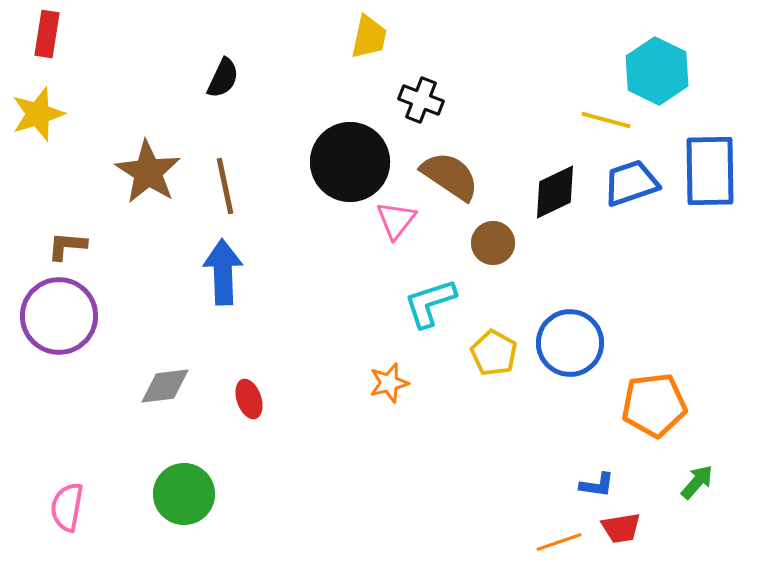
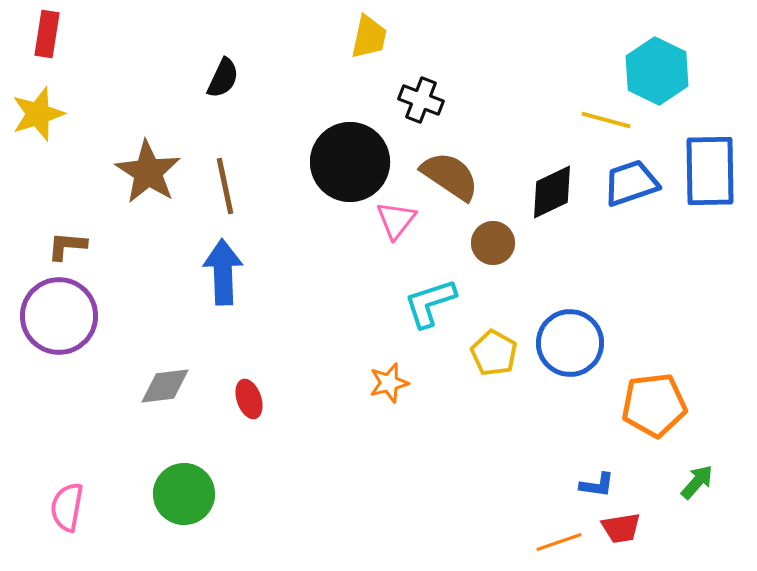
black diamond: moved 3 px left
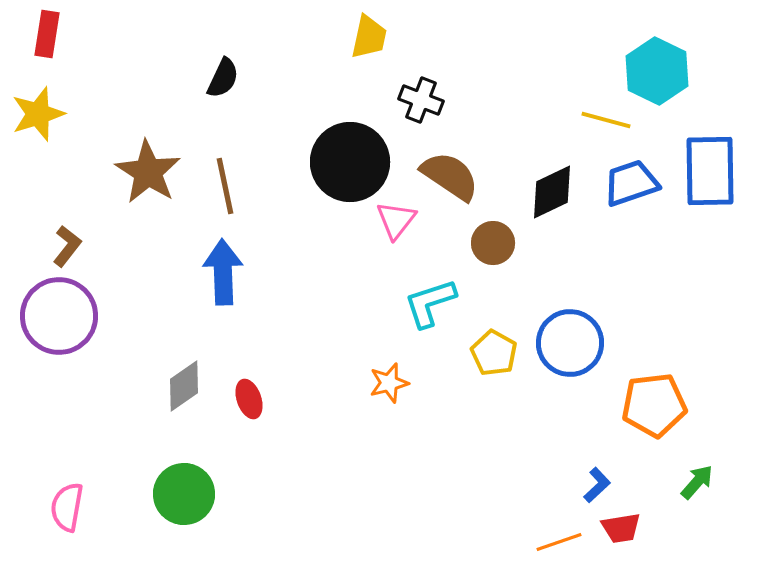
brown L-shape: rotated 123 degrees clockwise
gray diamond: moved 19 px right; rotated 28 degrees counterclockwise
blue L-shape: rotated 51 degrees counterclockwise
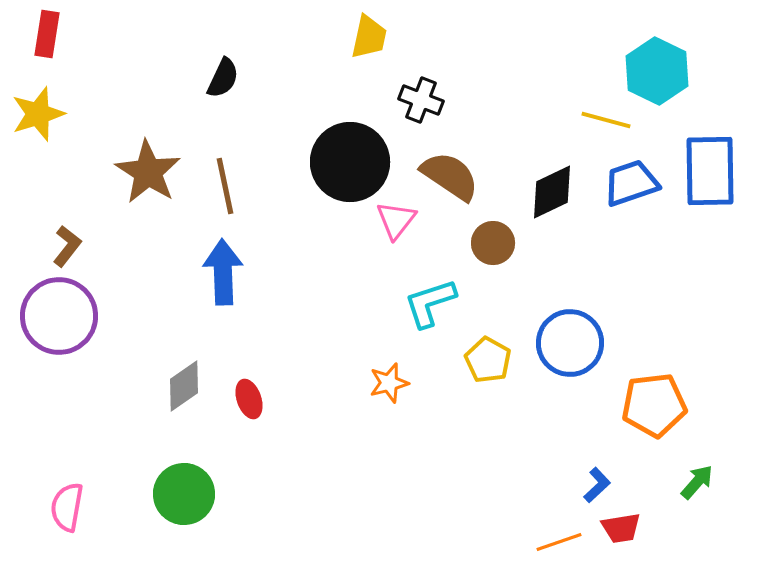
yellow pentagon: moved 6 px left, 7 px down
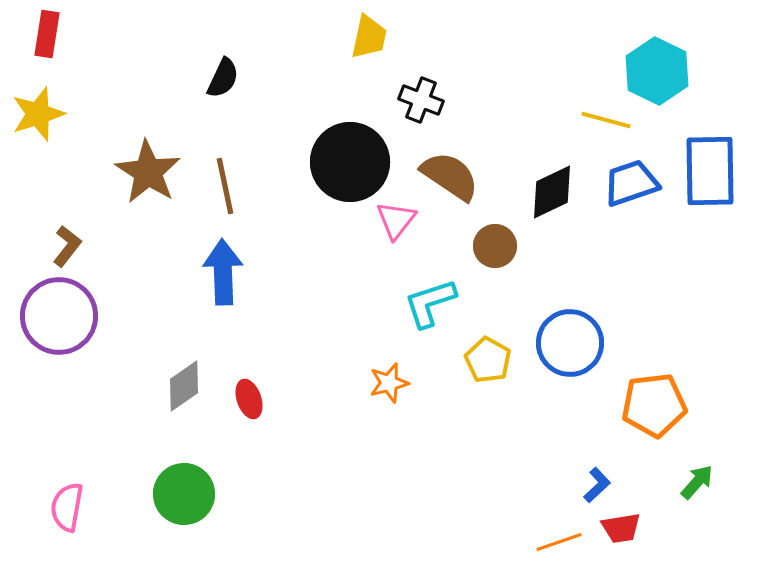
brown circle: moved 2 px right, 3 px down
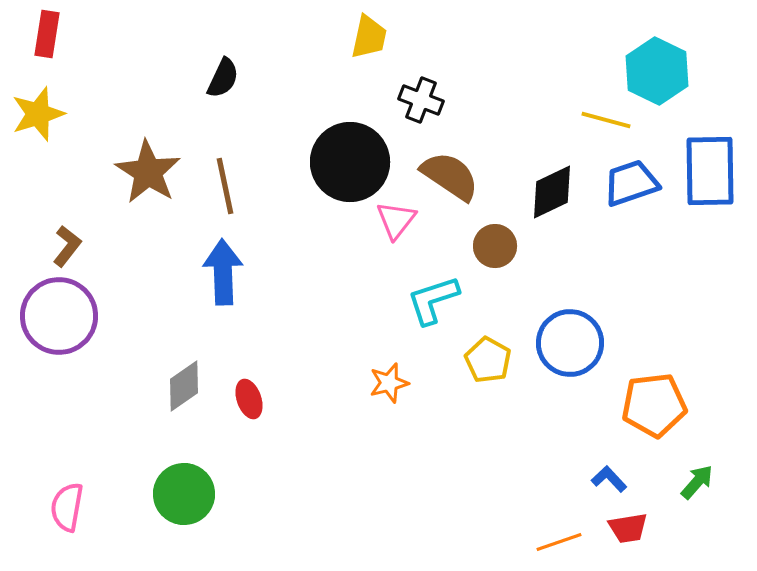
cyan L-shape: moved 3 px right, 3 px up
blue L-shape: moved 12 px right, 6 px up; rotated 90 degrees counterclockwise
red trapezoid: moved 7 px right
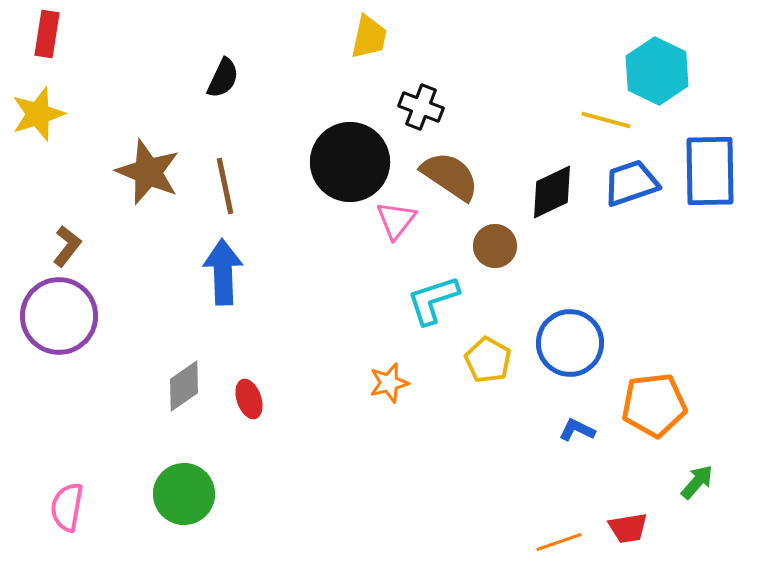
black cross: moved 7 px down
brown star: rotated 10 degrees counterclockwise
blue L-shape: moved 32 px left, 49 px up; rotated 21 degrees counterclockwise
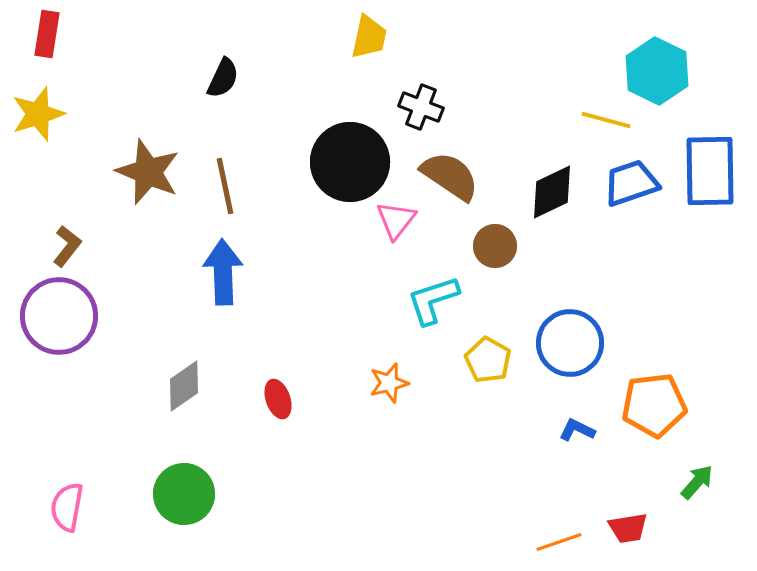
red ellipse: moved 29 px right
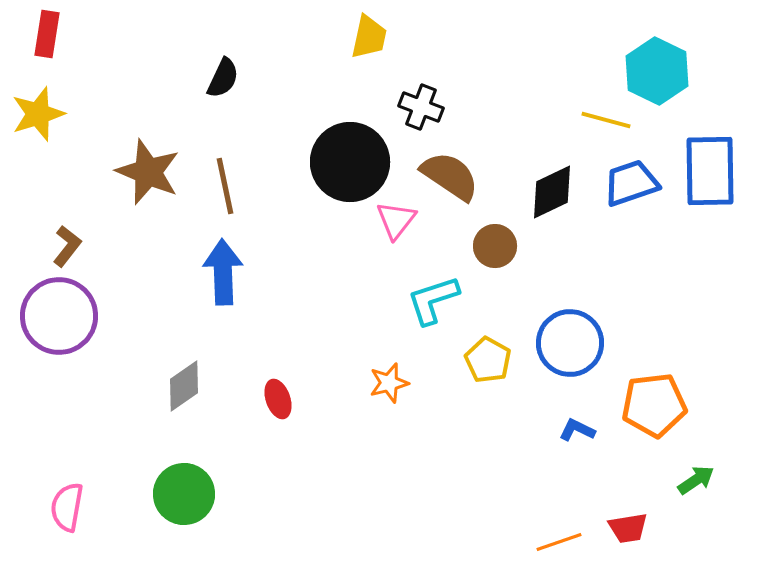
green arrow: moved 1 px left, 2 px up; rotated 15 degrees clockwise
